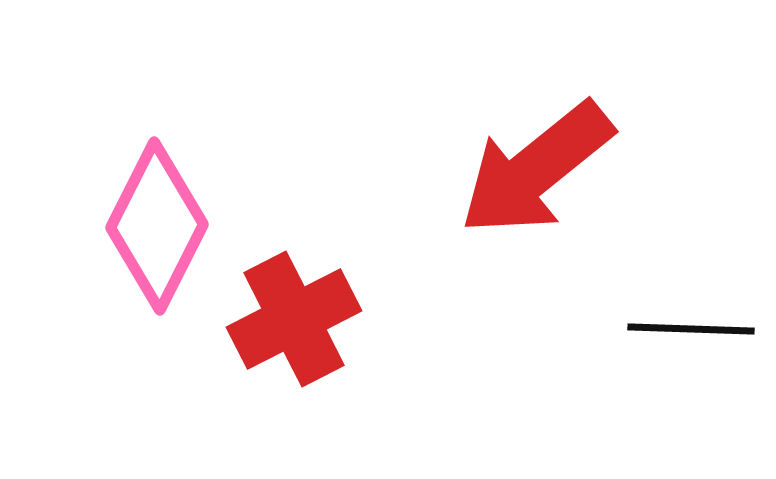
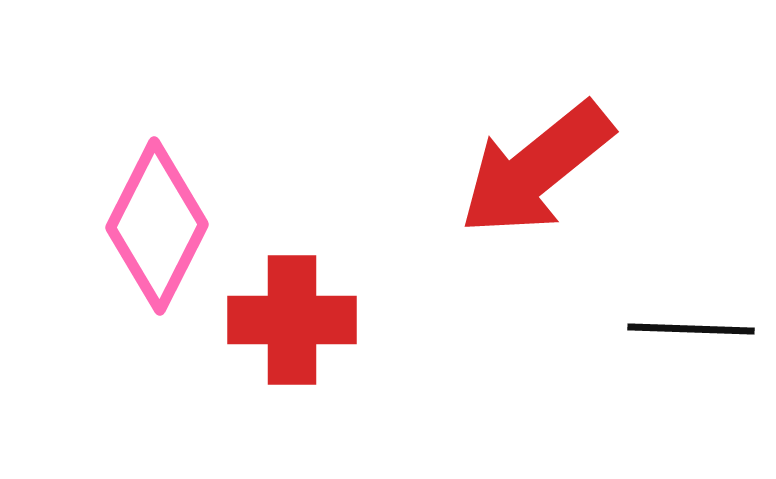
red cross: moved 2 px left, 1 px down; rotated 27 degrees clockwise
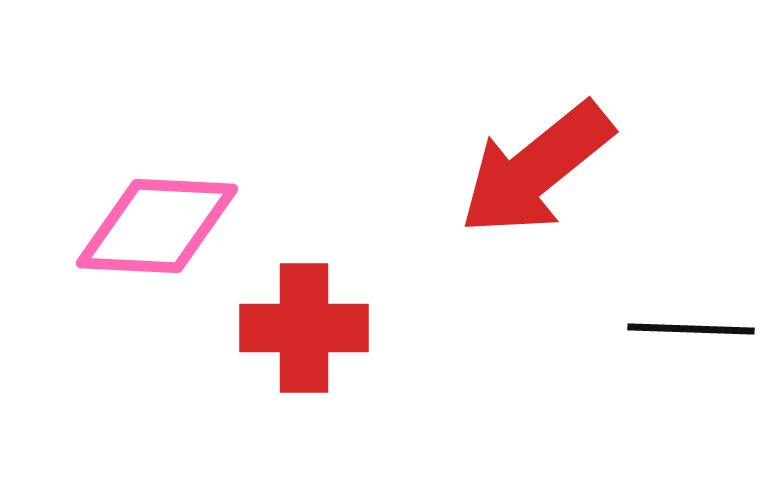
pink diamond: rotated 66 degrees clockwise
red cross: moved 12 px right, 8 px down
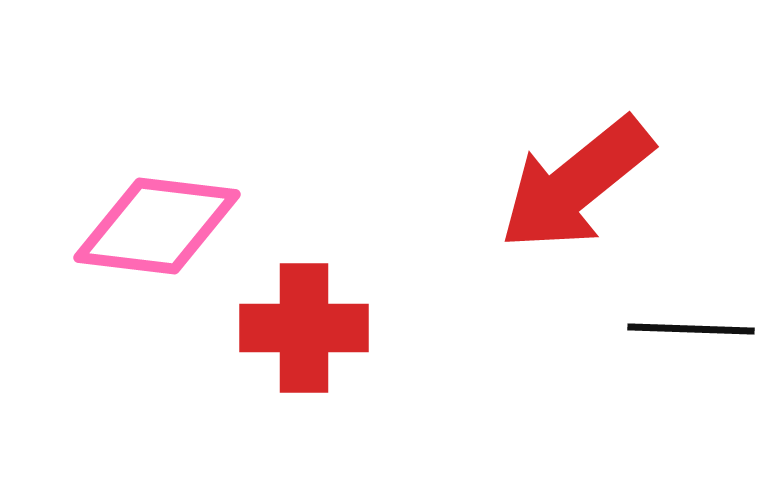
red arrow: moved 40 px right, 15 px down
pink diamond: rotated 4 degrees clockwise
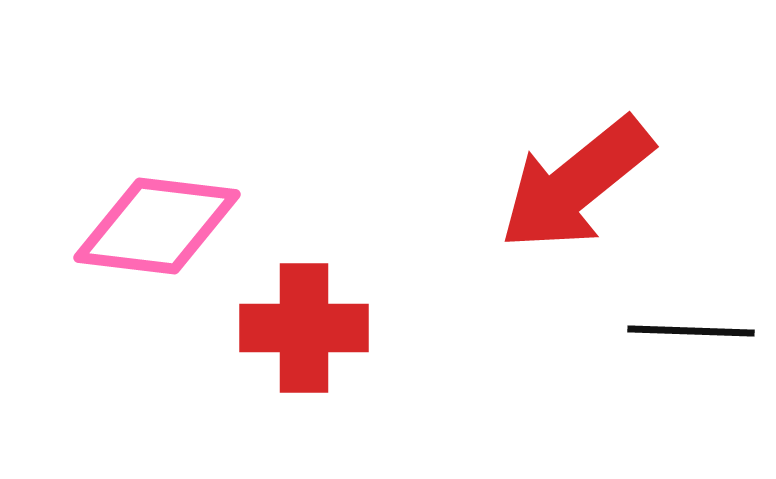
black line: moved 2 px down
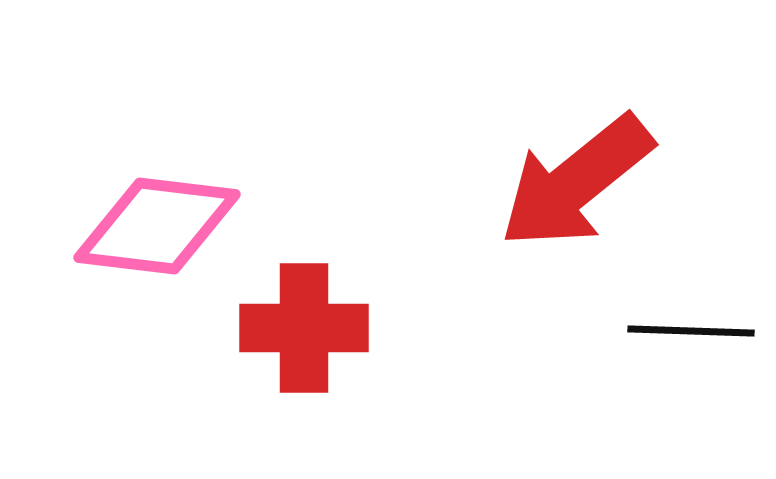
red arrow: moved 2 px up
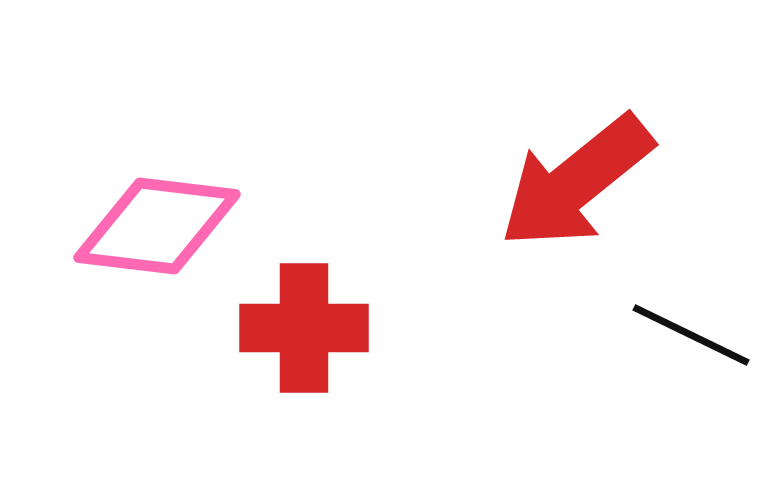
black line: moved 4 px down; rotated 24 degrees clockwise
